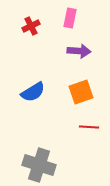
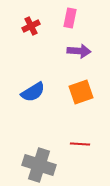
red line: moved 9 px left, 17 px down
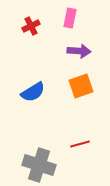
orange square: moved 6 px up
red line: rotated 18 degrees counterclockwise
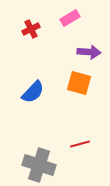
pink rectangle: rotated 48 degrees clockwise
red cross: moved 3 px down
purple arrow: moved 10 px right, 1 px down
orange square: moved 2 px left, 3 px up; rotated 35 degrees clockwise
blue semicircle: rotated 15 degrees counterclockwise
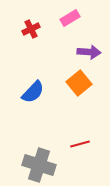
orange square: rotated 35 degrees clockwise
